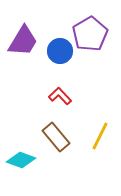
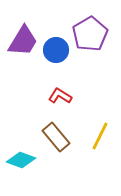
blue circle: moved 4 px left, 1 px up
red L-shape: rotated 15 degrees counterclockwise
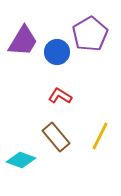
blue circle: moved 1 px right, 2 px down
